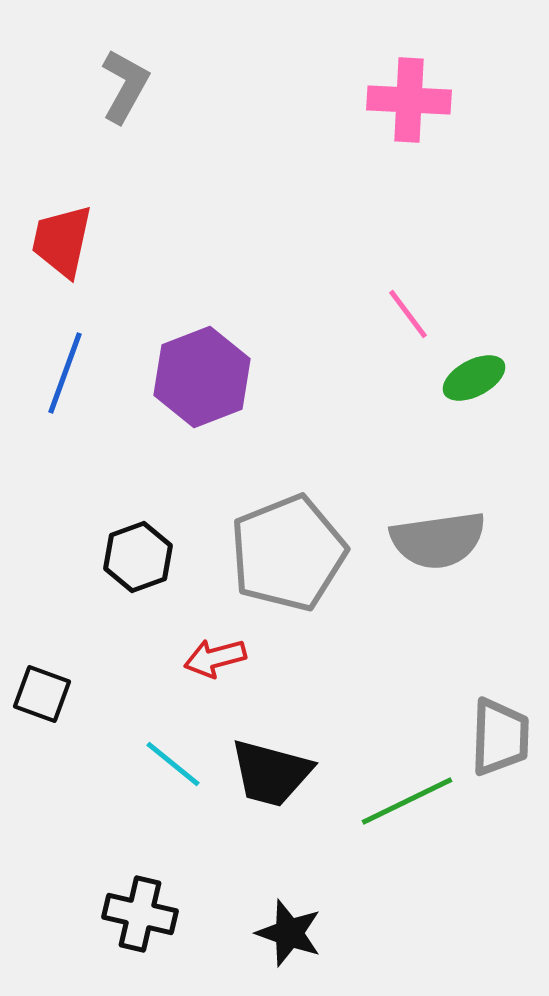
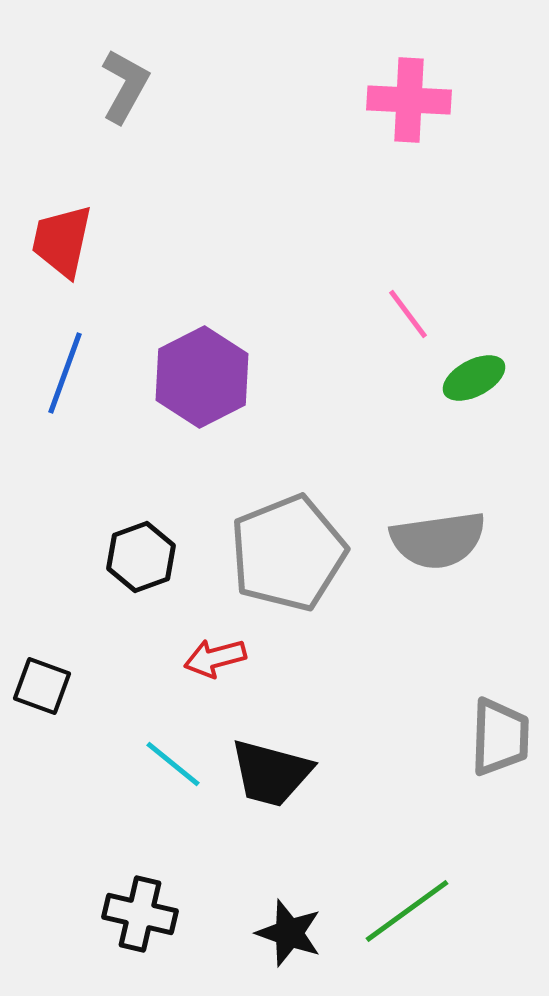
purple hexagon: rotated 6 degrees counterclockwise
black hexagon: moved 3 px right
black square: moved 8 px up
green line: moved 110 px down; rotated 10 degrees counterclockwise
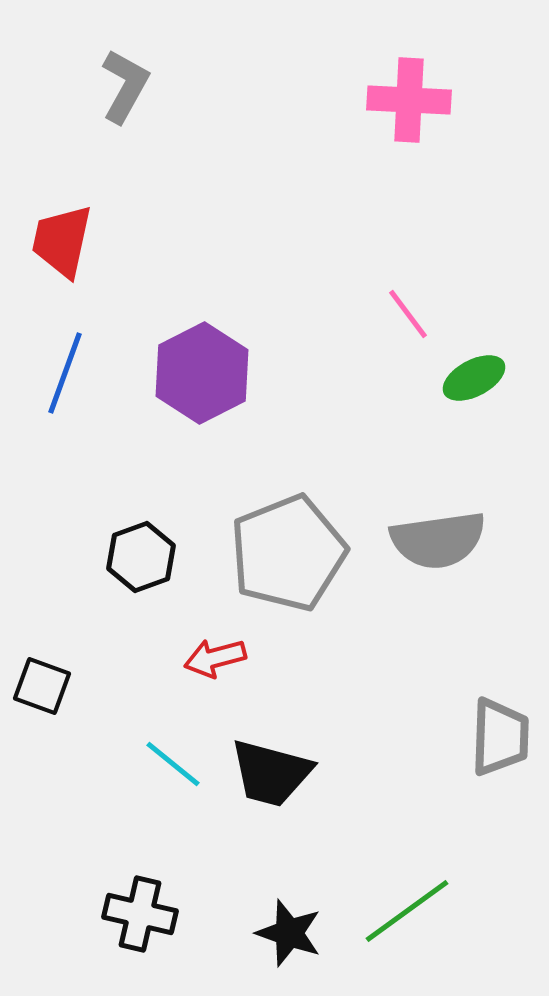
purple hexagon: moved 4 px up
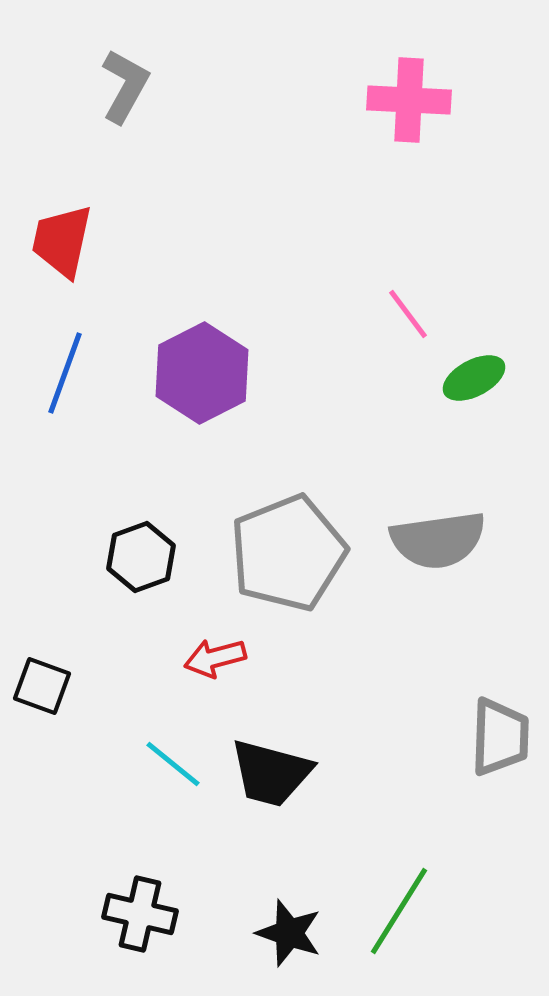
green line: moved 8 px left; rotated 22 degrees counterclockwise
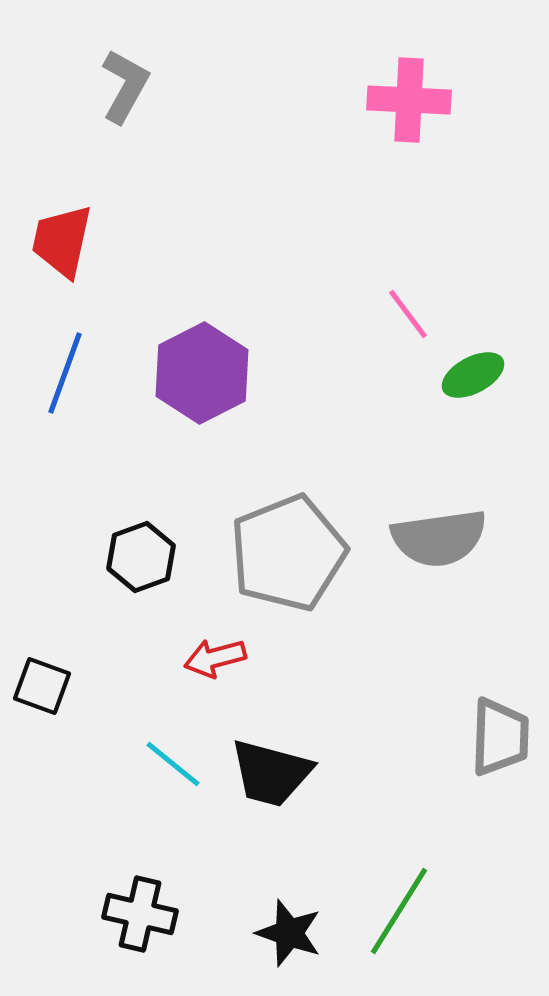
green ellipse: moved 1 px left, 3 px up
gray semicircle: moved 1 px right, 2 px up
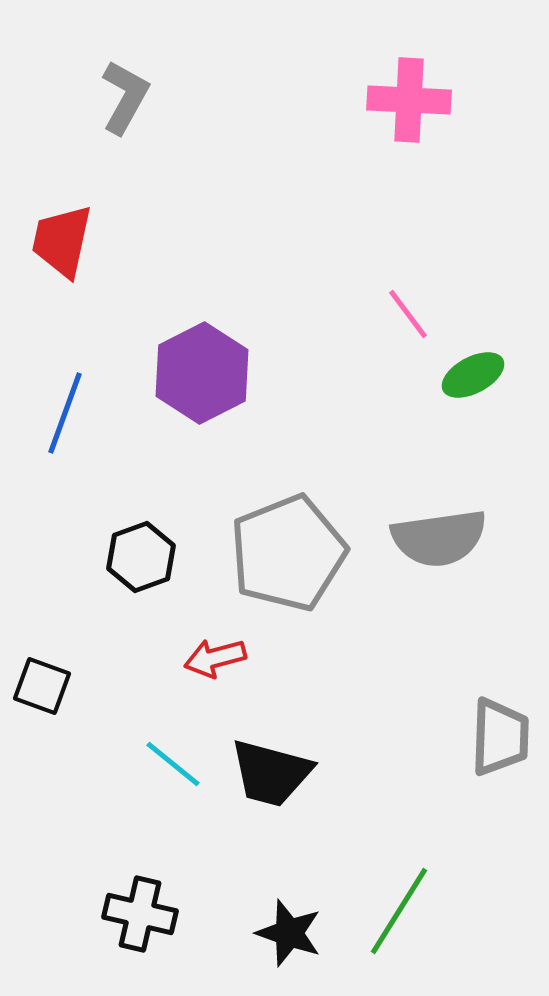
gray L-shape: moved 11 px down
blue line: moved 40 px down
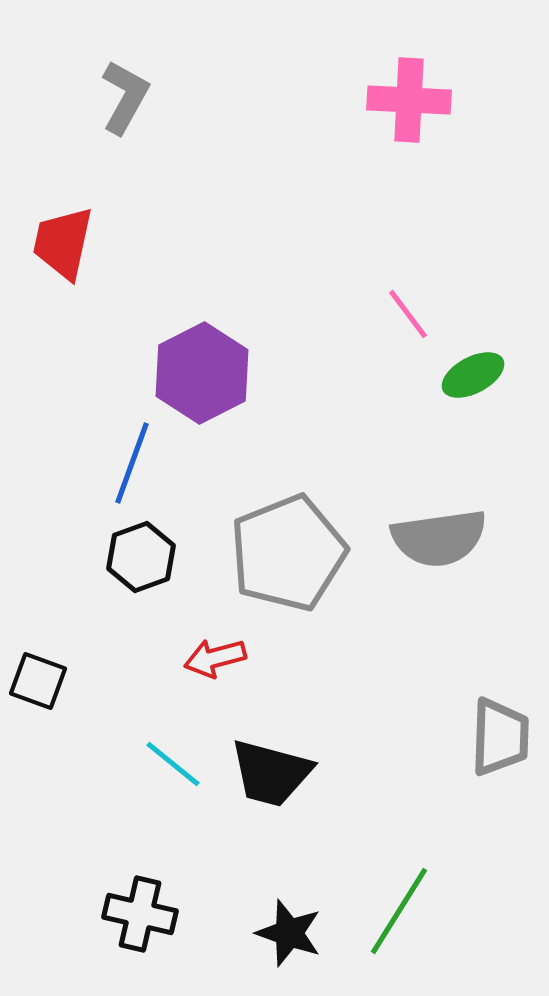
red trapezoid: moved 1 px right, 2 px down
blue line: moved 67 px right, 50 px down
black square: moved 4 px left, 5 px up
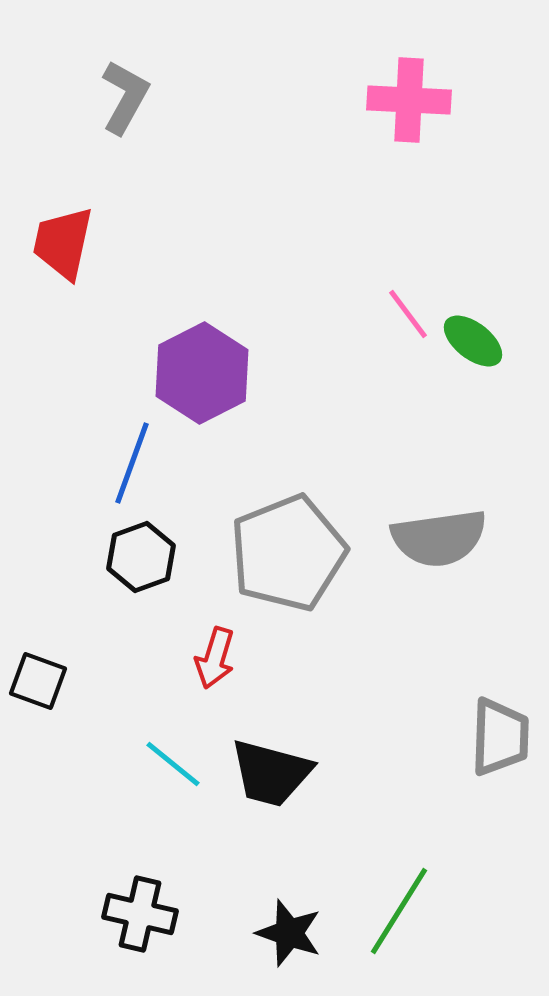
green ellipse: moved 34 px up; rotated 66 degrees clockwise
red arrow: rotated 58 degrees counterclockwise
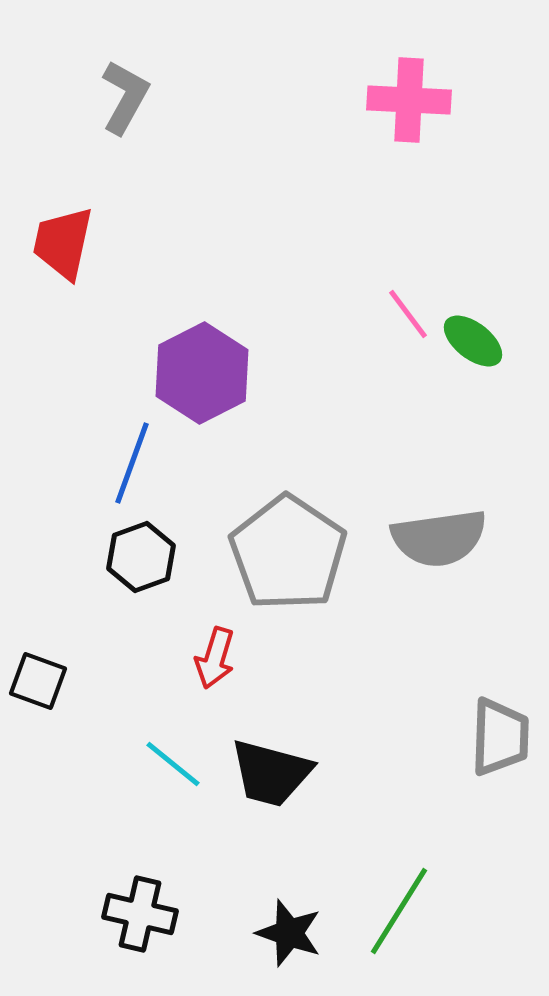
gray pentagon: rotated 16 degrees counterclockwise
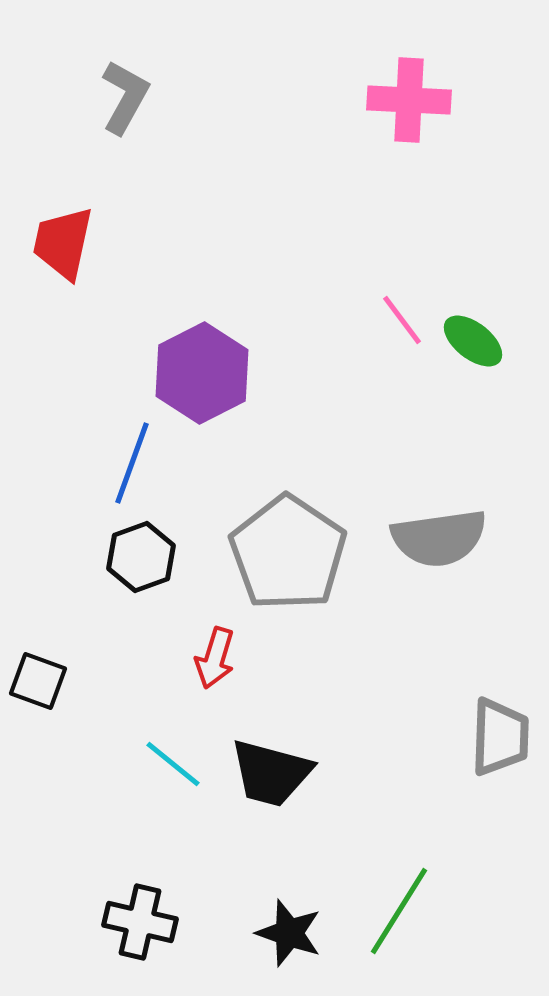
pink line: moved 6 px left, 6 px down
black cross: moved 8 px down
